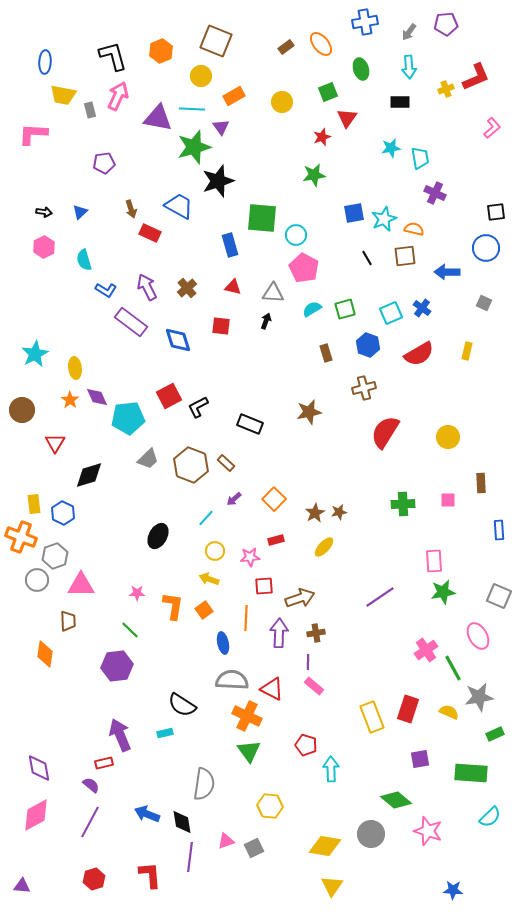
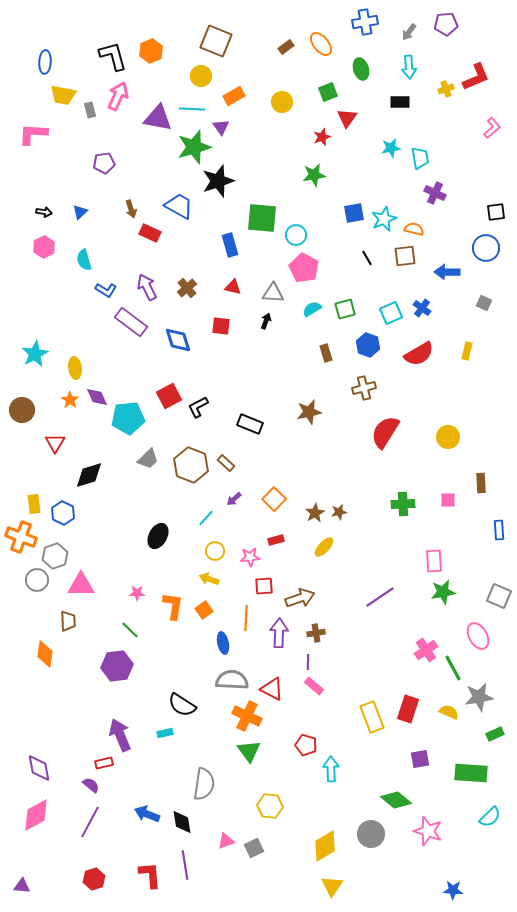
orange hexagon at (161, 51): moved 10 px left
yellow diamond at (325, 846): rotated 40 degrees counterclockwise
purple line at (190, 857): moved 5 px left, 8 px down; rotated 16 degrees counterclockwise
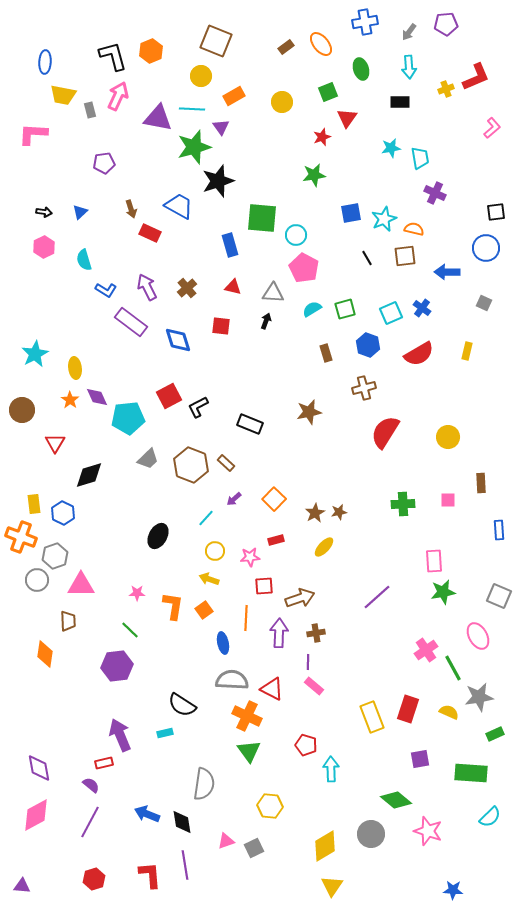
blue square at (354, 213): moved 3 px left
purple line at (380, 597): moved 3 px left; rotated 8 degrees counterclockwise
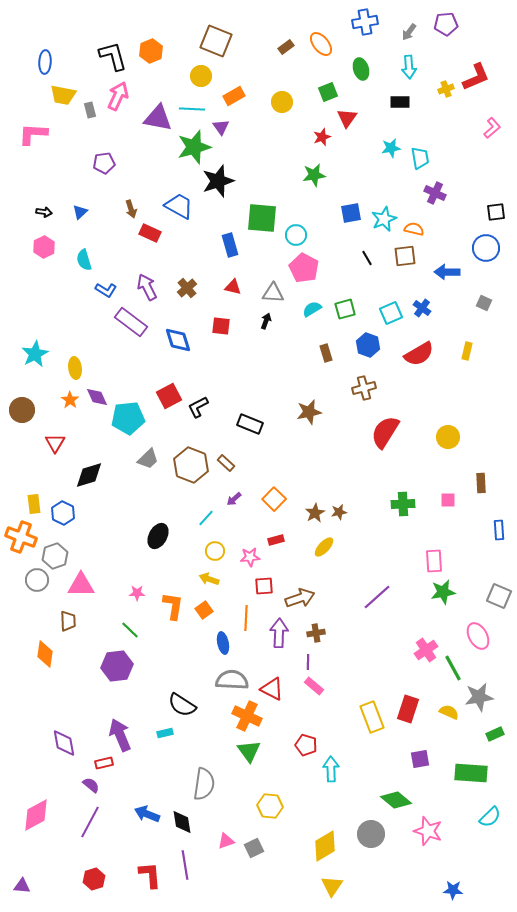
purple diamond at (39, 768): moved 25 px right, 25 px up
